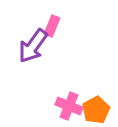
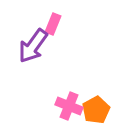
pink rectangle: moved 1 px right, 2 px up
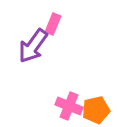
orange pentagon: rotated 16 degrees clockwise
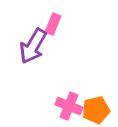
purple arrow: rotated 6 degrees counterclockwise
